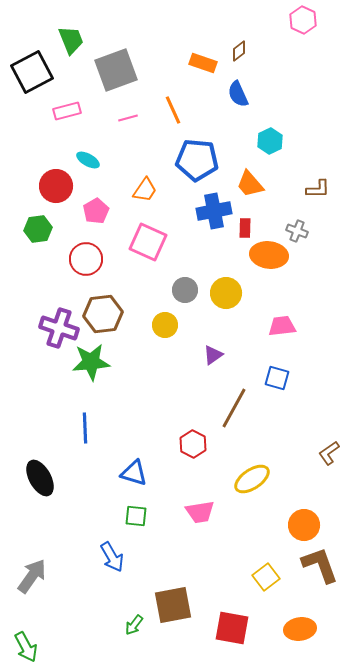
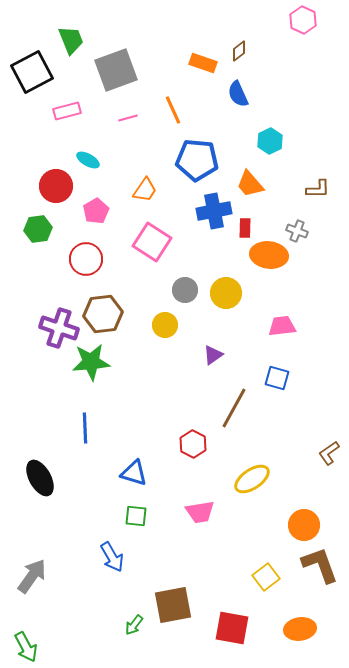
pink square at (148, 242): moved 4 px right; rotated 9 degrees clockwise
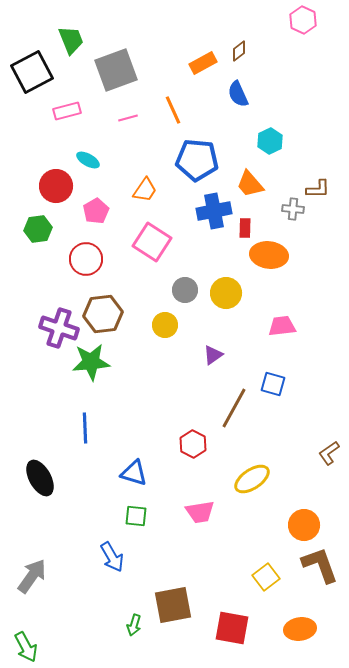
orange rectangle at (203, 63): rotated 48 degrees counterclockwise
gray cross at (297, 231): moved 4 px left, 22 px up; rotated 15 degrees counterclockwise
blue square at (277, 378): moved 4 px left, 6 px down
green arrow at (134, 625): rotated 20 degrees counterclockwise
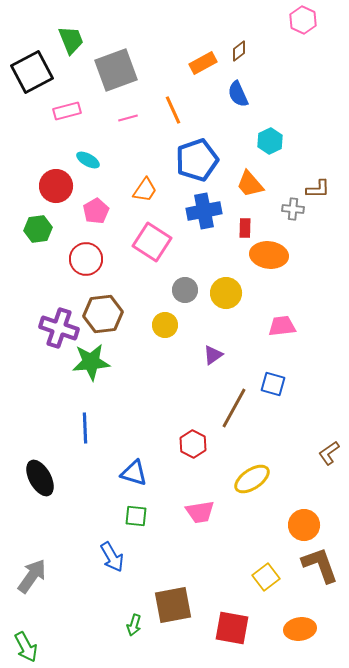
blue pentagon at (197, 160): rotated 24 degrees counterclockwise
blue cross at (214, 211): moved 10 px left
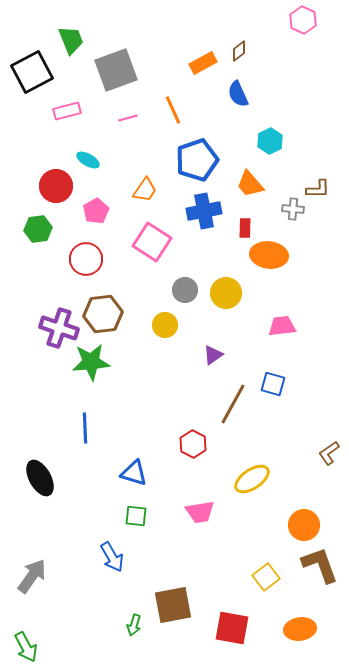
brown line at (234, 408): moved 1 px left, 4 px up
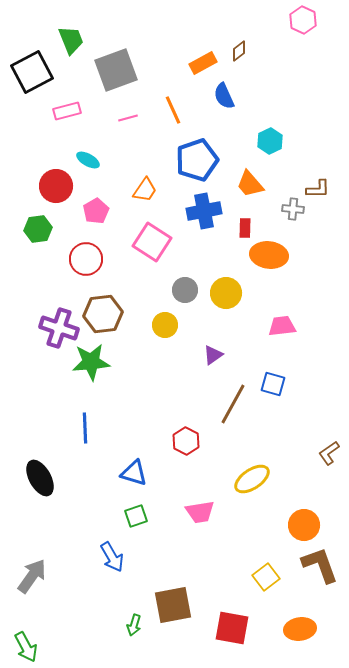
blue semicircle at (238, 94): moved 14 px left, 2 px down
red hexagon at (193, 444): moved 7 px left, 3 px up
green square at (136, 516): rotated 25 degrees counterclockwise
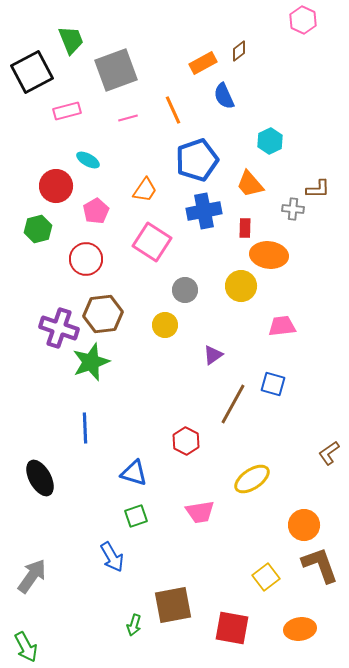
green hexagon at (38, 229): rotated 8 degrees counterclockwise
yellow circle at (226, 293): moved 15 px right, 7 px up
green star at (91, 362): rotated 15 degrees counterclockwise
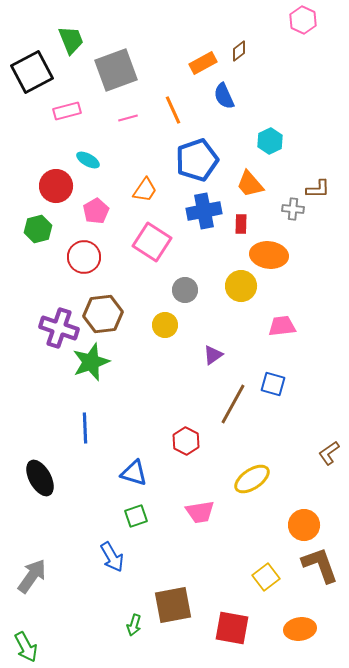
red rectangle at (245, 228): moved 4 px left, 4 px up
red circle at (86, 259): moved 2 px left, 2 px up
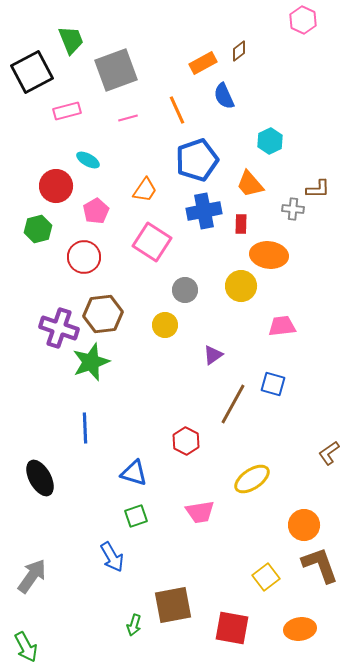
orange line at (173, 110): moved 4 px right
